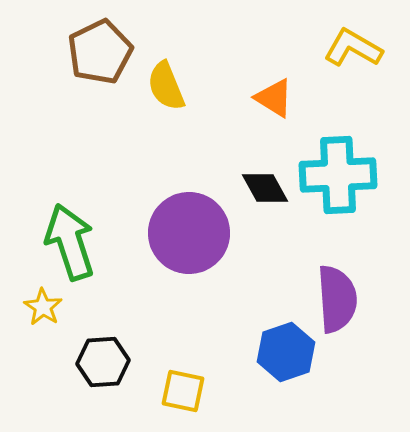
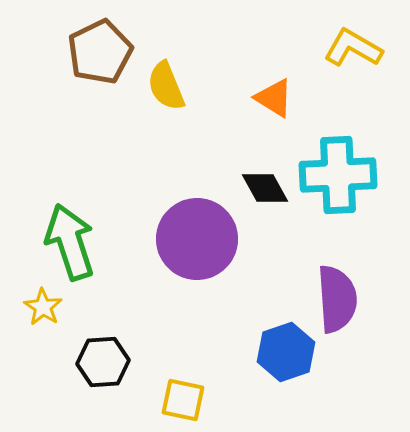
purple circle: moved 8 px right, 6 px down
yellow square: moved 9 px down
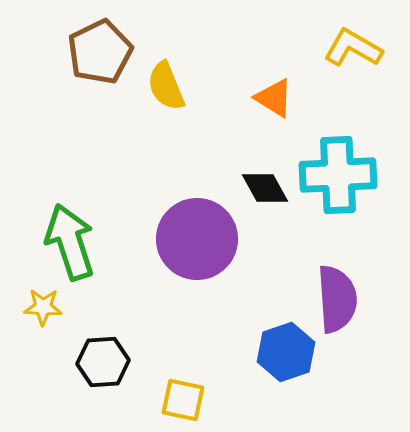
yellow star: rotated 30 degrees counterclockwise
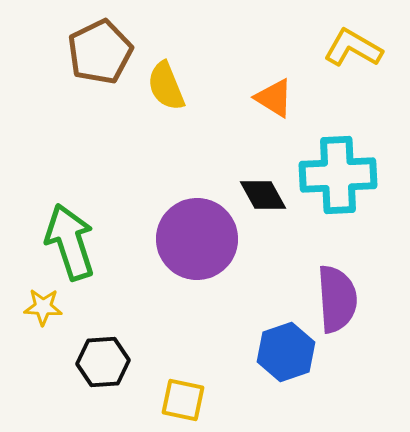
black diamond: moved 2 px left, 7 px down
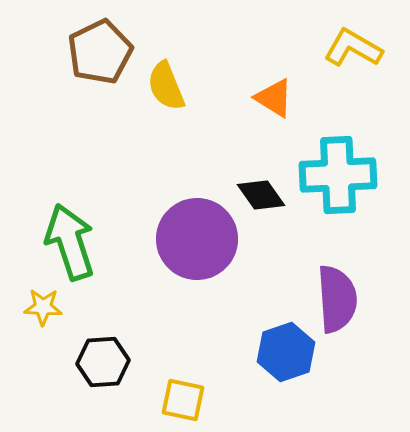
black diamond: moved 2 px left; rotated 6 degrees counterclockwise
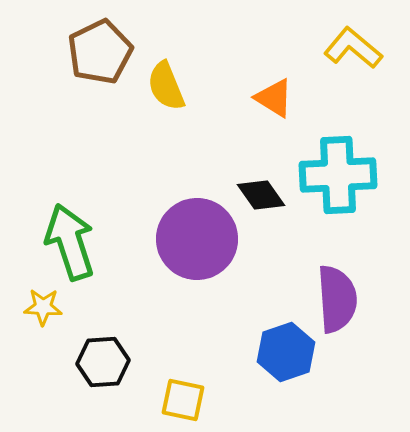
yellow L-shape: rotated 10 degrees clockwise
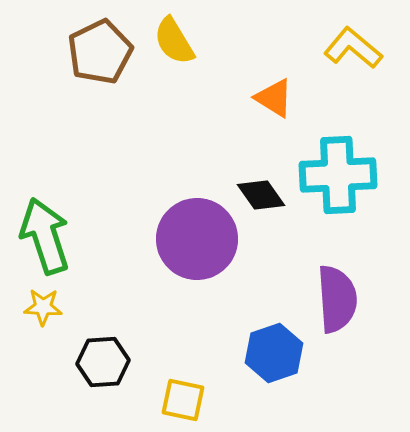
yellow semicircle: moved 8 px right, 45 px up; rotated 9 degrees counterclockwise
green arrow: moved 25 px left, 6 px up
blue hexagon: moved 12 px left, 1 px down
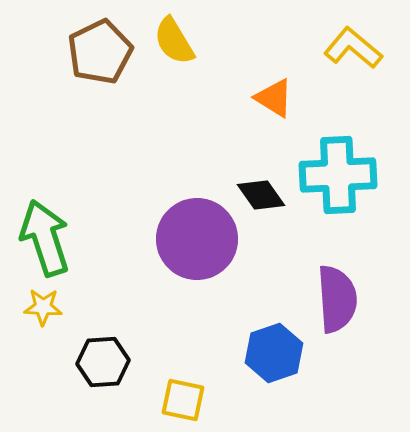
green arrow: moved 2 px down
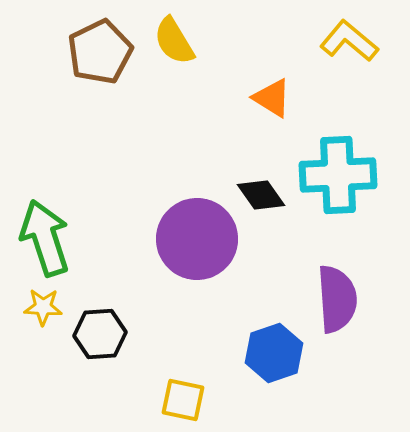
yellow L-shape: moved 4 px left, 7 px up
orange triangle: moved 2 px left
black hexagon: moved 3 px left, 28 px up
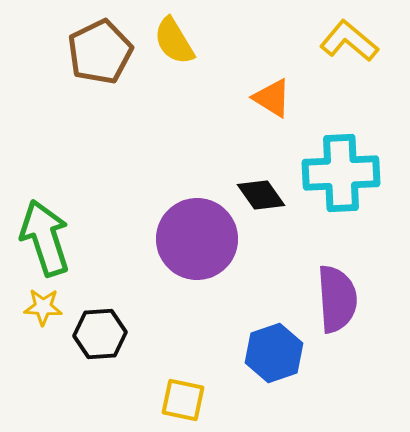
cyan cross: moved 3 px right, 2 px up
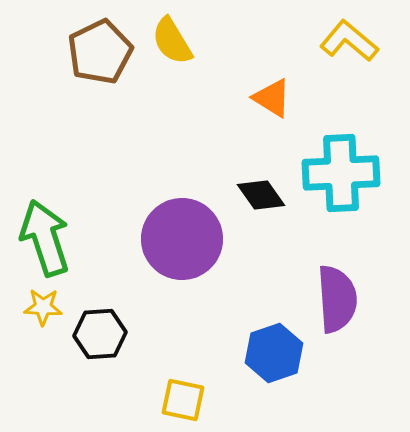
yellow semicircle: moved 2 px left
purple circle: moved 15 px left
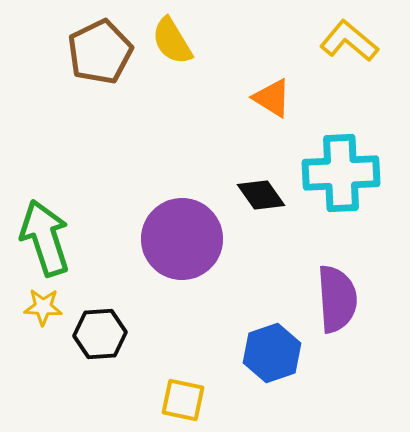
blue hexagon: moved 2 px left
